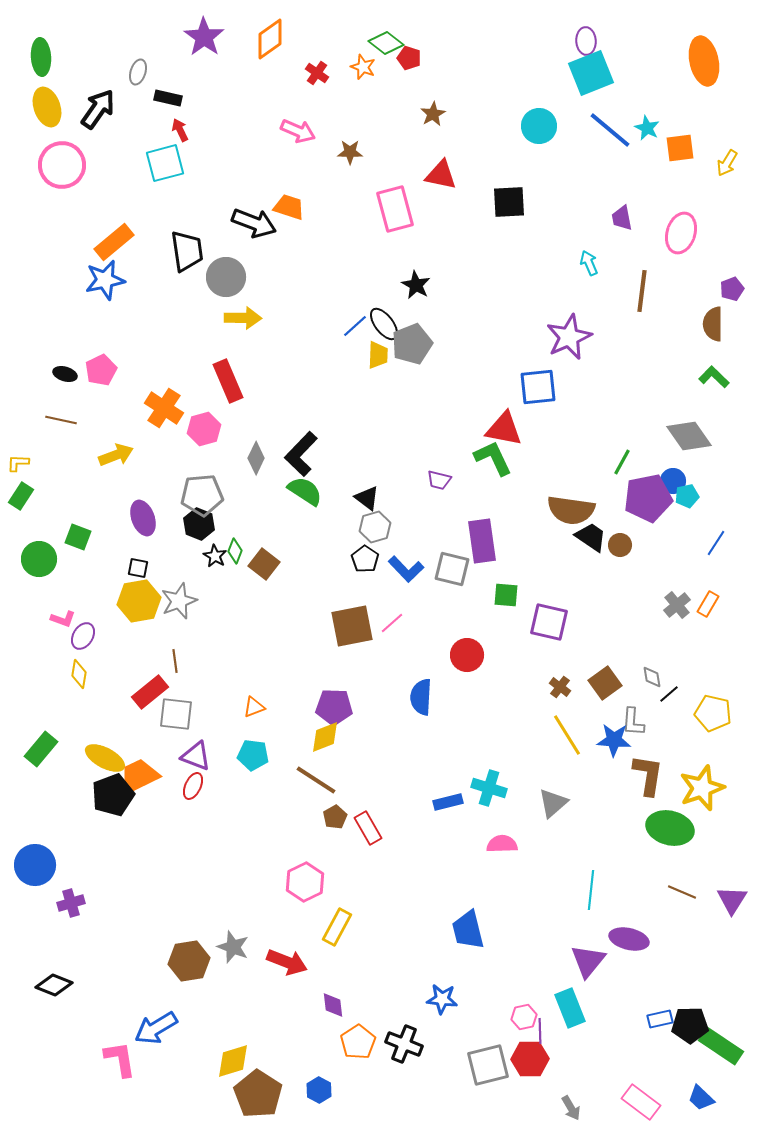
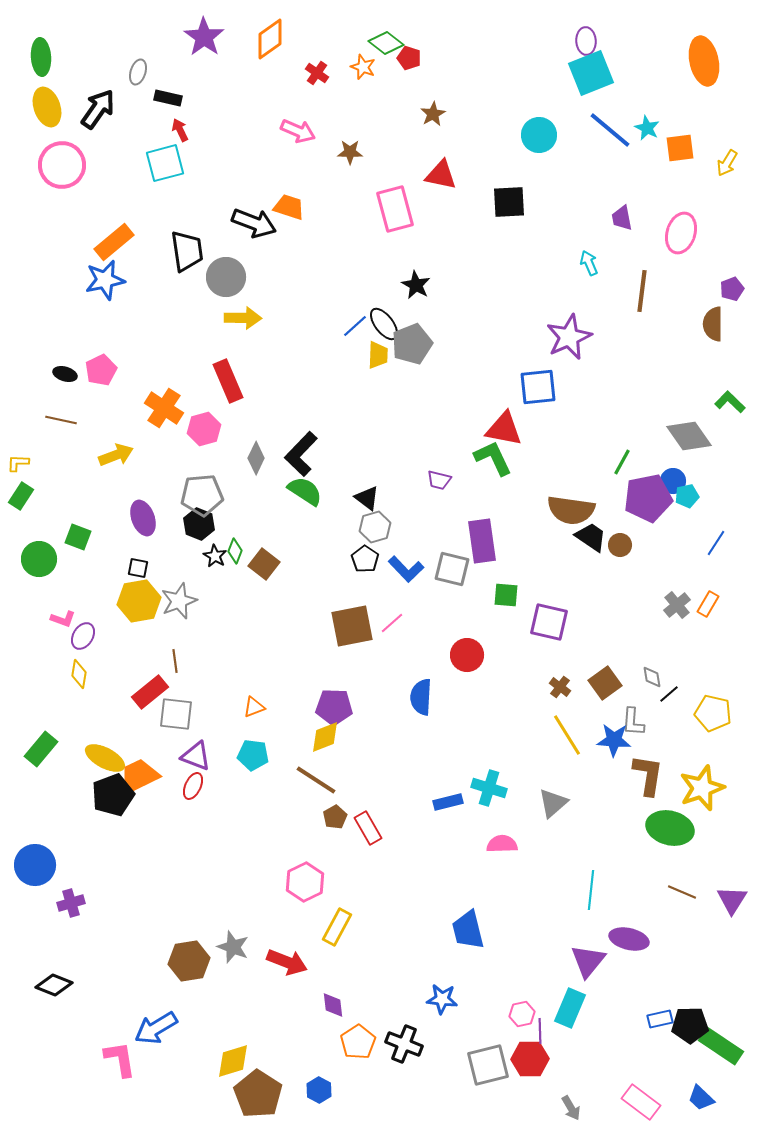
cyan circle at (539, 126): moved 9 px down
green L-shape at (714, 377): moved 16 px right, 25 px down
cyan rectangle at (570, 1008): rotated 45 degrees clockwise
pink hexagon at (524, 1017): moved 2 px left, 3 px up
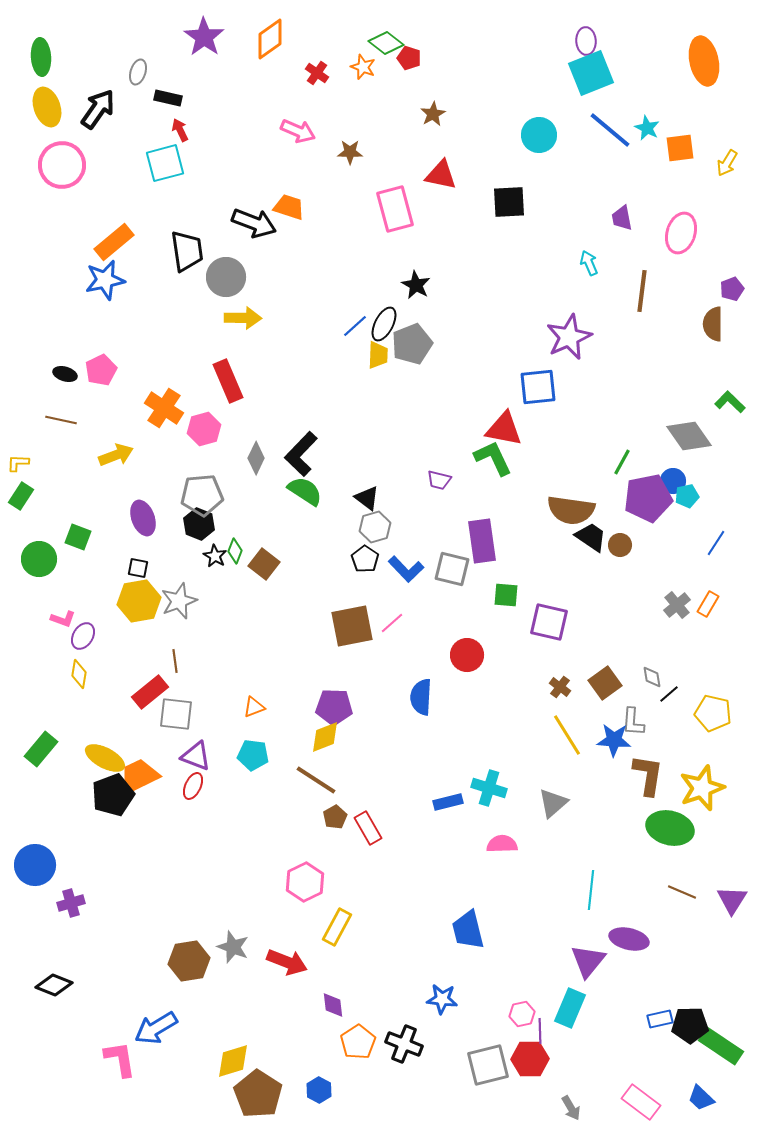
black ellipse at (384, 324): rotated 64 degrees clockwise
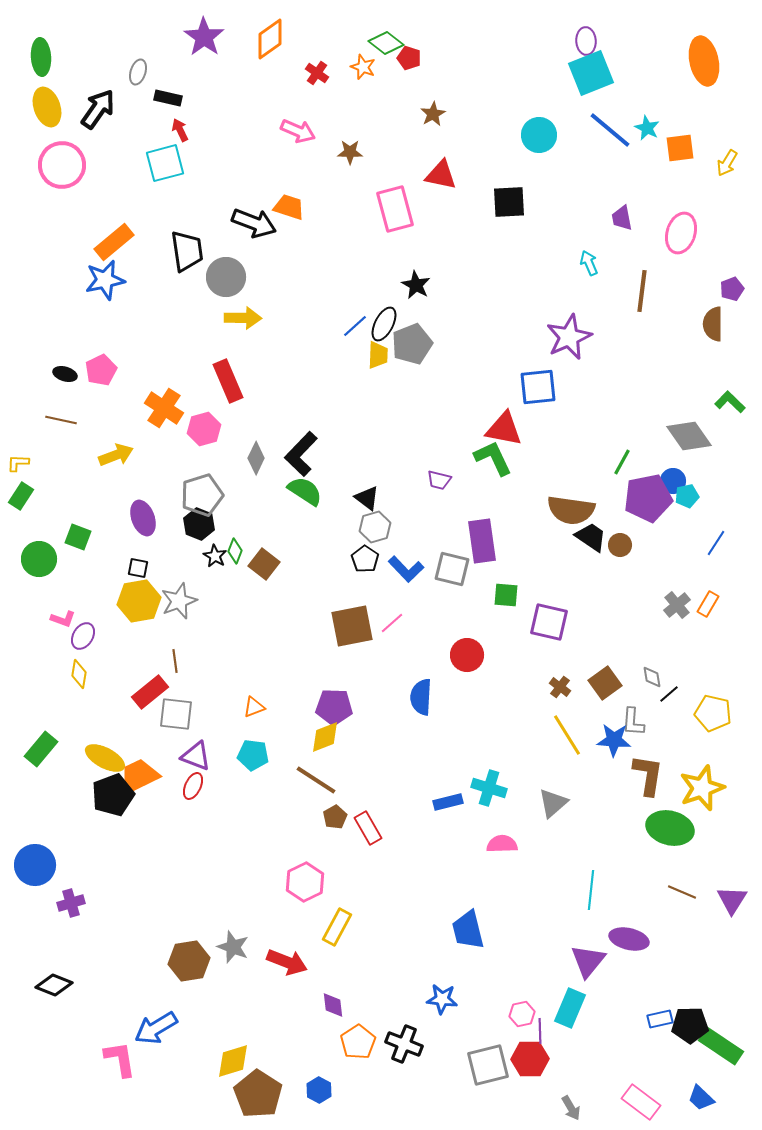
gray pentagon at (202, 495): rotated 12 degrees counterclockwise
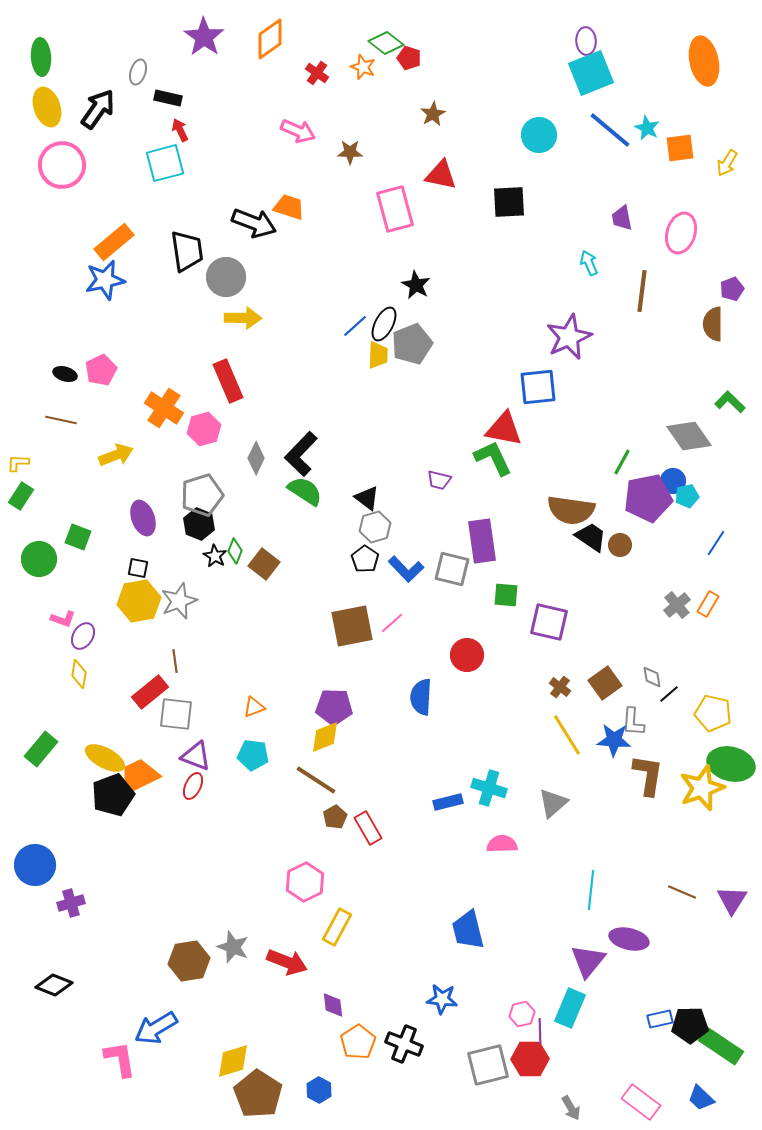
green ellipse at (670, 828): moved 61 px right, 64 px up
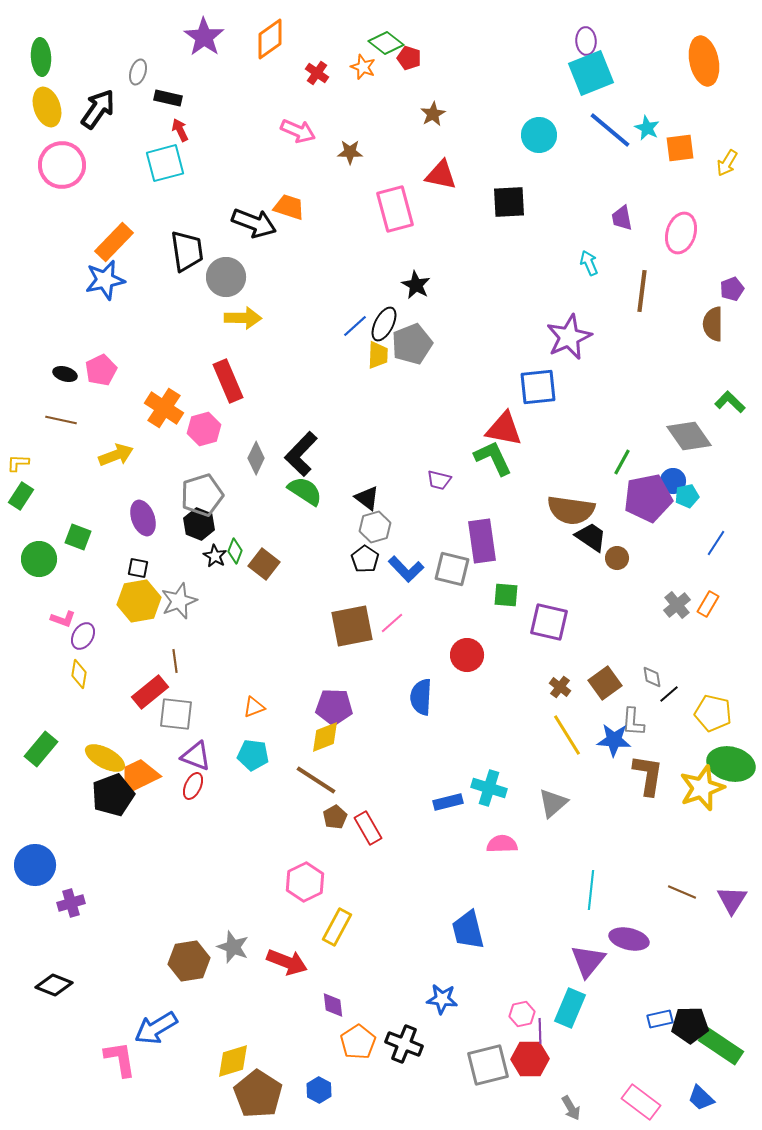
orange rectangle at (114, 242): rotated 6 degrees counterclockwise
brown circle at (620, 545): moved 3 px left, 13 px down
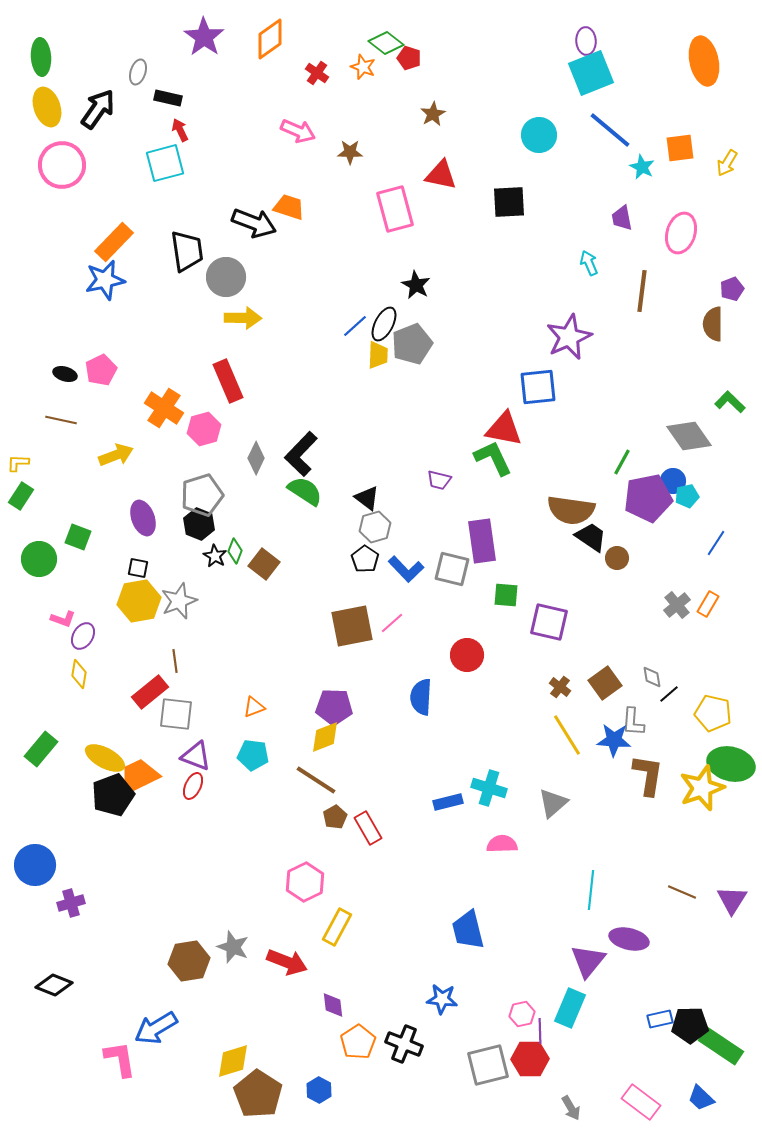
cyan star at (647, 128): moved 5 px left, 39 px down
